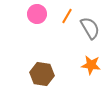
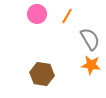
gray semicircle: moved 11 px down
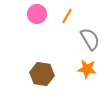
orange star: moved 4 px left, 4 px down
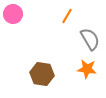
pink circle: moved 24 px left
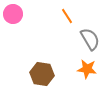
orange line: rotated 63 degrees counterclockwise
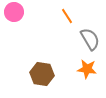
pink circle: moved 1 px right, 2 px up
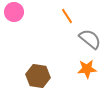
gray semicircle: rotated 20 degrees counterclockwise
orange star: rotated 12 degrees counterclockwise
brown hexagon: moved 4 px left, 2 px down
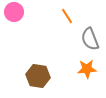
gray semicircle: rotated 150 degrees counterclockwise
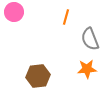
orange line: moved 1 px left, 1 px down; rotated 49 degrees clockwise
brown hexagon: rotated 15 degrees counterclockwise
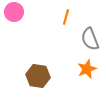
orange star: rotated 18 degrees counterclockwise
brown hexagon: rotated 15 degrees clockwise
